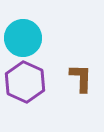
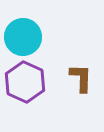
cyan circle: moved 1 px up
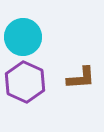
brown L-shape: rotated 84 degrees clockwise
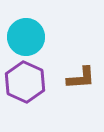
cyan circle: moved 3 px right
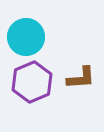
purple hexagon: moved 7 px right; rotated 12 degrees clockwise
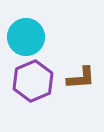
purple hexagon: moved 1 px right, 1 px up
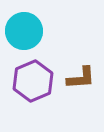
cyan circle: moved 2 px left, 6 px up
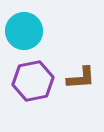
purple hexagon: rotated 12 degrees clockwise
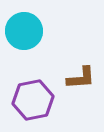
purple hexagon: moved 19 px down
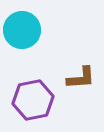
cyan circle: moved 2 px left, 1 px up
